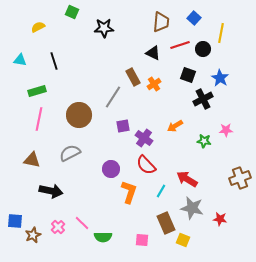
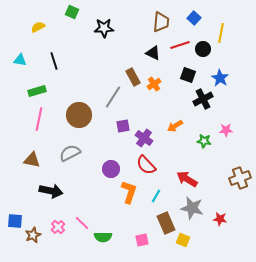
cyan line at (161, 191): moved 5 px left, 5 px down
pink square at (142, 240): rotated 16 degrees counterclockwise
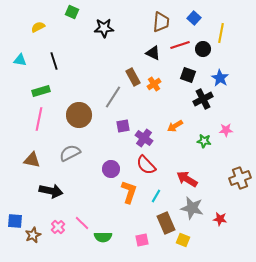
green rectangle at (37, 91): moved 4 px right
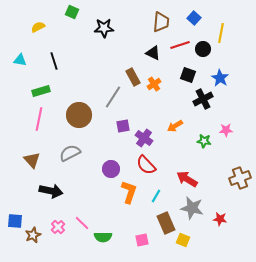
brown triangle at (32, 160): rotated 36 degrees clockwise
